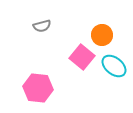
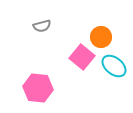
orange circle: moved 1 px left, 2 px down
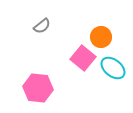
gray semicircle: rotated 24 degrees counterclockwise
pink square: moved 1 px right, 1 px down
cyan ellipse: moved 1 px left, 2 px down
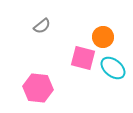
orange circle: moved 2 px right
pink square: rotated 25 degrees counterclockwise
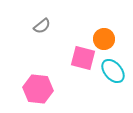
orange circle: moved 1 px right, 2 px down
cyan ellipse: moved 3 px down; rotated 10 degrees clockwise
pink hexagon: moved 1 px down
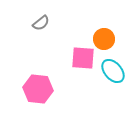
gray semicircle: moved 1 px left, 3 px up
pink square: rotated 10 degrees counterclockwise
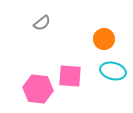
gray semicircle: moved 1 px right
pink square: moved 13 px left, 18 px down
cyan ellipse: rotated 35 degrees counterclockwise
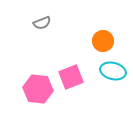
gray semicircle: rotated 18 degrees clockwise
orange circle: moved 1 px left, 2 px down
pink square: moved 1 px right, 1 px down; rotated 25 degrees counterclockwise
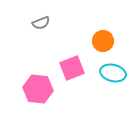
gray semicircle: moved 1 px left
cyan ellipse: moved 2 px down
pink square: moved 1 px right, 9 px up
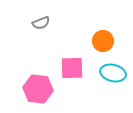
pink square: rotated 20 degrees clockwise
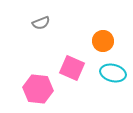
pink square: rotated 25 degrees clockwise
